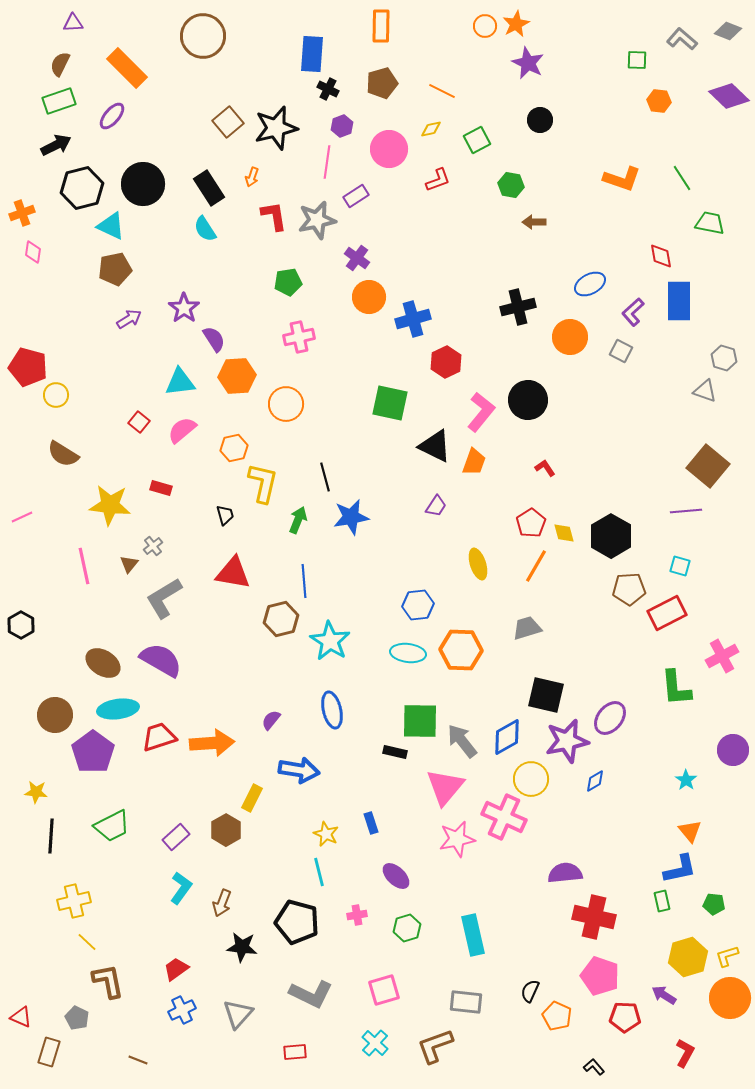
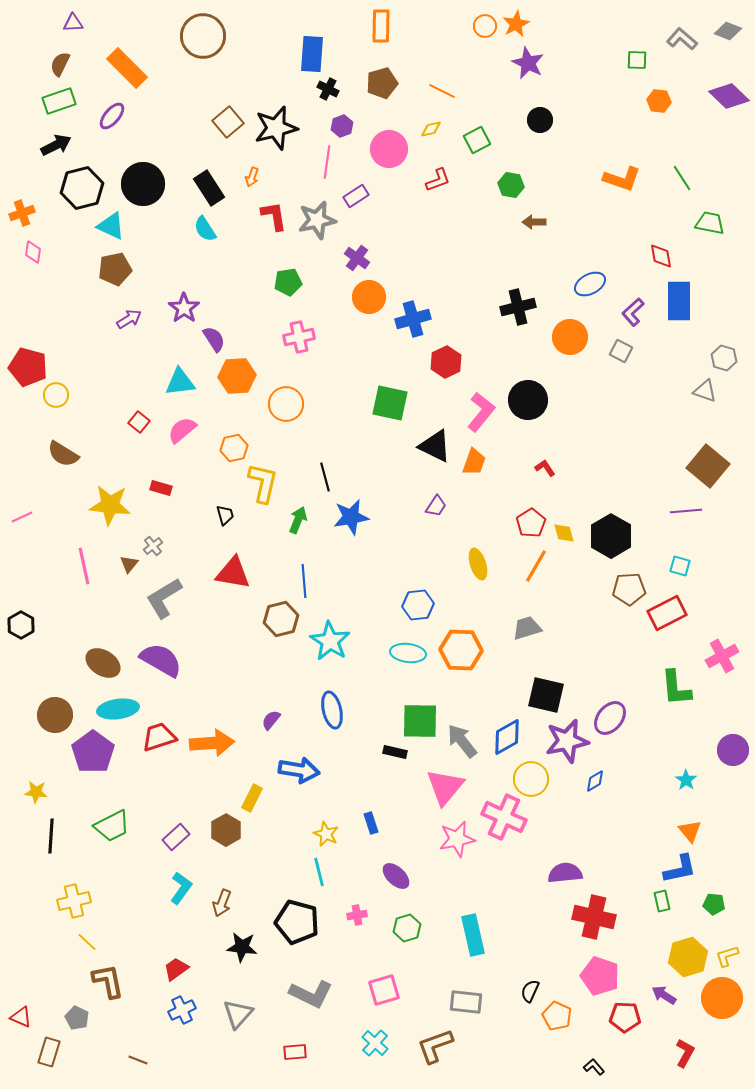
orange circle at (730, 998): moved 8 px left
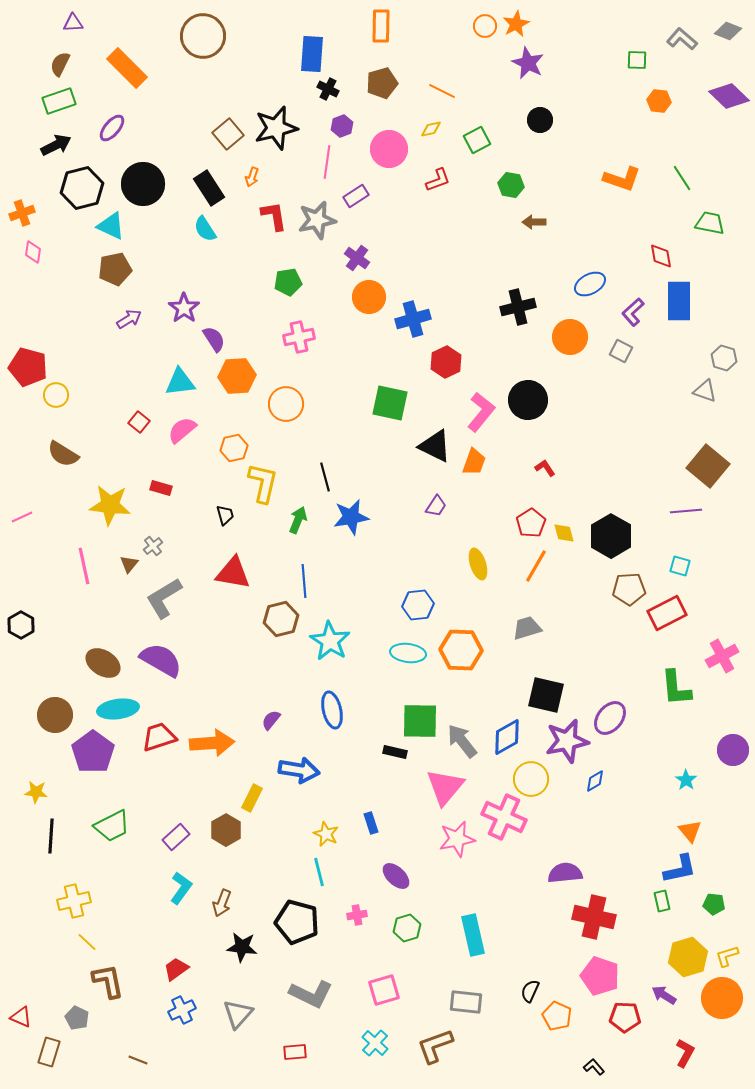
purple ellipse at (112, 116): moved 12 px down
brown square at (228, 122): moved 12 px down
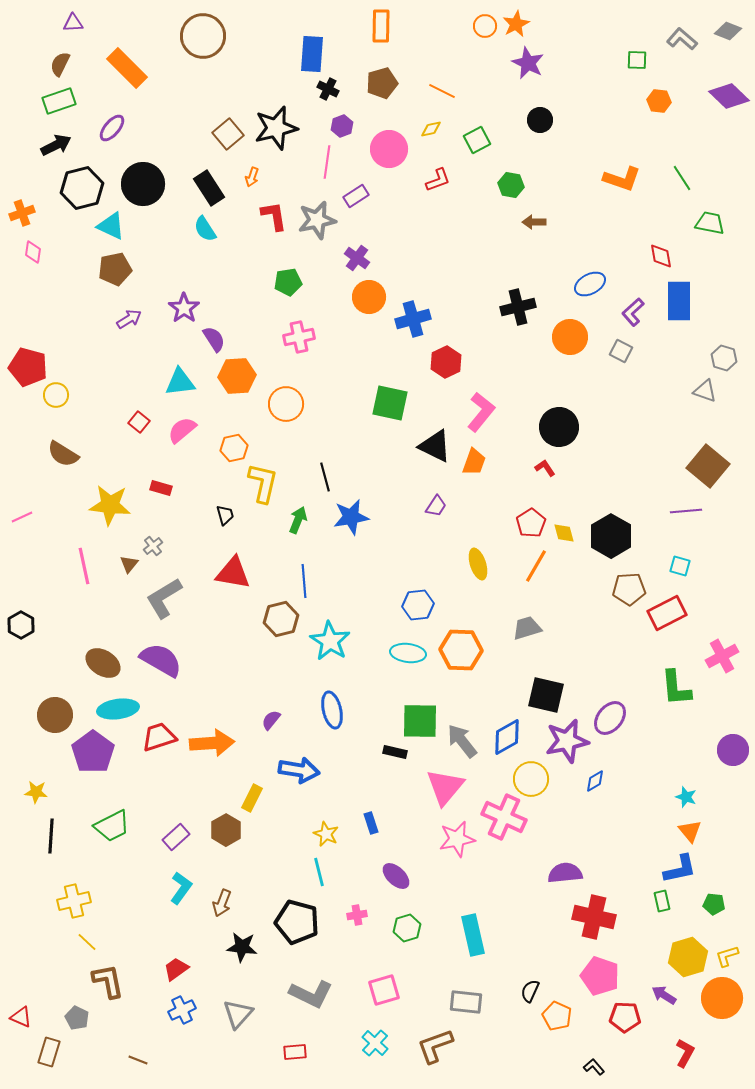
black circle at (528, 400): moved 31 px right, 27 px down
cyan star at (686, 780): moved 17 px down; rotated 15 degrees counterclockwise
